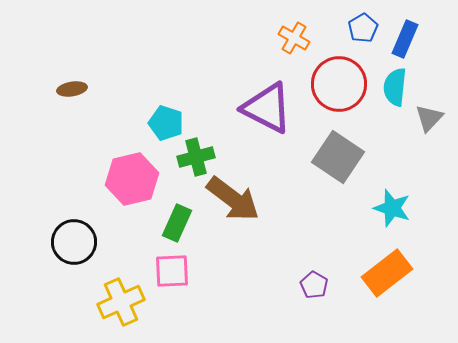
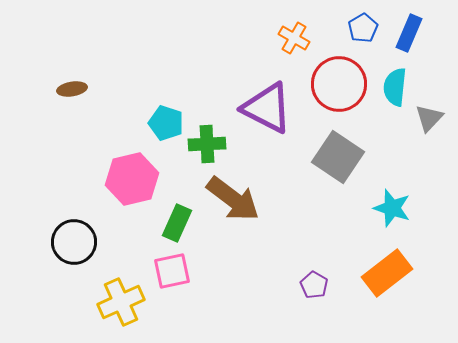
blue rectangle: moved 4 px right, 6 px up
green cross: moved 11 px right, 13 px up; rotated 12 degrees clockwise
pink square: rotated 9 degrees counterclockwise
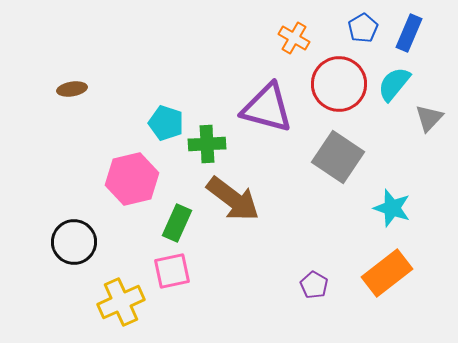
cyan semicircle: moved 1 px left, 3 px up; rotated 33 degrees clockwise
purple triangle: rotated 12 degrees counterclockwise
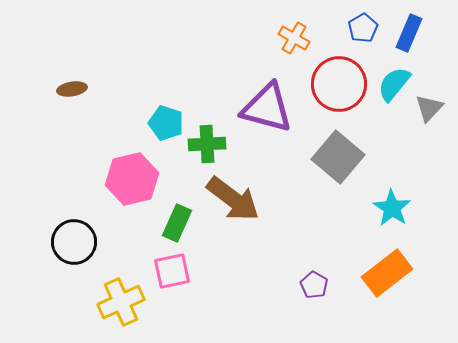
gray triangle: moved 10 px up
gray square: rotated 6 degrees clockwise
cyan star: rotated 15 degrees clockwise
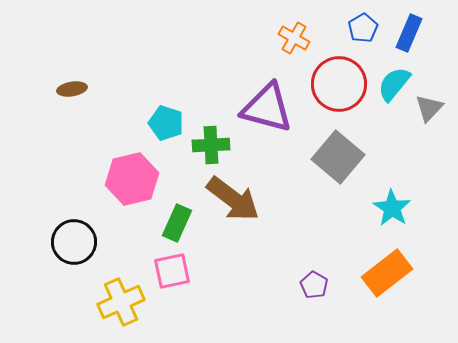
green cross: moved 4 px right, 1 px down
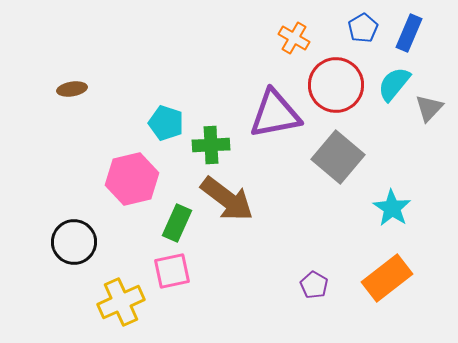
red circle: moved 3 px left, 1 px down
purple triangle: moved 8 px right, 6 px down; rotated 26 degrees counterclockwise
brown arrow: moved 6 px left
orange rectangle: moved 5 px down
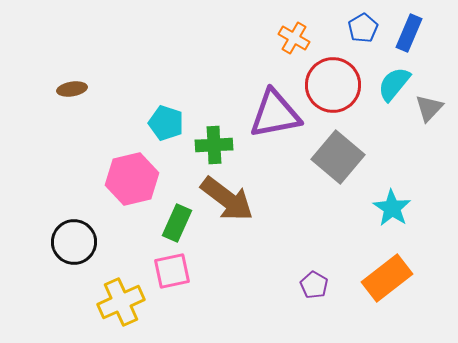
red circle: moved 3 px left
green cross: moved 3 px right
